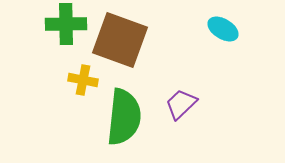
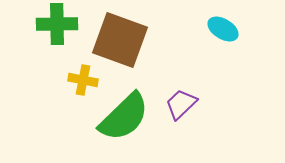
green cross: moved 9 px left
green semicircle: rotated 40 degrees clockwise
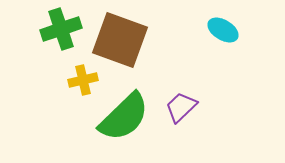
green cross: moved 4 px right, 5 px down; rotated 18 degrees counterclockwise
cyan ellipse: moved 1 px down
yellow cross: rotated 24 degrees counterclockwise
purple trapezoid: moved 3 px down
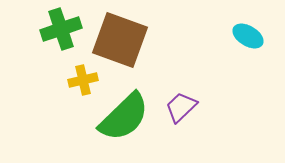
cyan ellipse: moved 25 px right, 6 px down
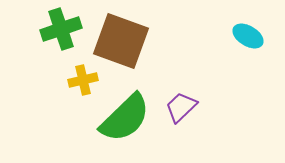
brown square: moved 1 px right, 1 px down
green semicircle: moved 1 px right, 1 px down
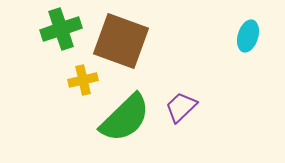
cyan ellipse: rotated 76 degrees clockwise
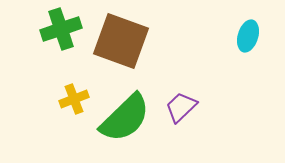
yellow cross: moved 9 px left, 19 px down; rotated 8 degrees counterclockwise
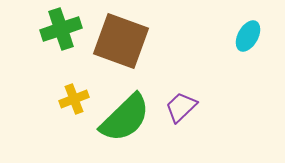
cyan ellipse: rotated 12 degrees clockwise
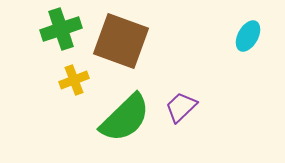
yellow cross: moved 19 px up
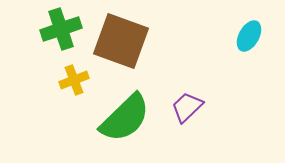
cyan ellipse: moved 1 px right
purple trapezoid: moved 6 px right
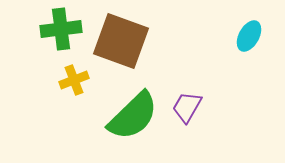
green cross: rotated 12 degrees clockwise
purple trapezoid: rotated 16 degrees counterclockwise
green semicircle: moved 8 px right, 2 px up
